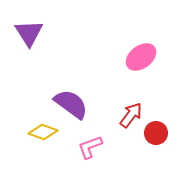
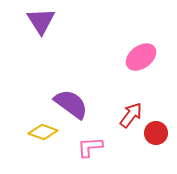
purple triangle: moved 12 px right, 12 px up
pink L-shape: rotated 16 degrees clockwise
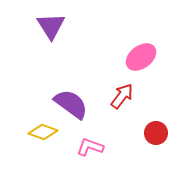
purple triangle: moved 10 px right, 5 px down
red arrow: moved 9 px left, 19 px up
pink L-shape: rotated 24 degrees clockwise
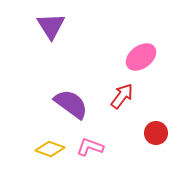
yellow diamond: moved 7 px right, 17 px down
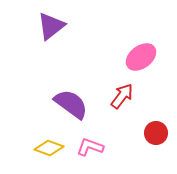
purple triangle: rotated 24 degrees clockwise
yellow diamond: moved 1 px left, 1 px up
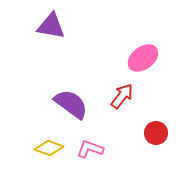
purple triangle: rotated 48 degrees clockwise
pink ellipse: moved 2 px right, 1 px down
pink L-shape: moved 2 px down
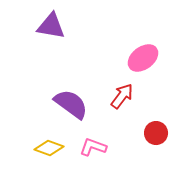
pink L-shape: moved 3 px right, 2 px up
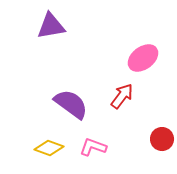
purple triangle: rotated 20 degrees counterclockwise
red circle: moved 6 px right, 6 px down
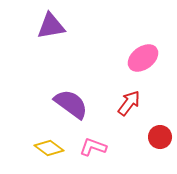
red arrow: moved 7 px right, 7 px down
red circle: moved 2 px left, 2 px up
yellow diamond: rotated 16 degrees clockwise
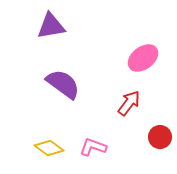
purple semicircle: moved 8 px left, 20 px up
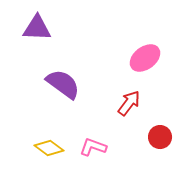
purple triangle: moved 14 px left, 2 px down; rotated 12 degrees clockwise
pink ellipse: moved 2 px right
